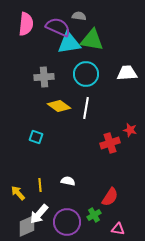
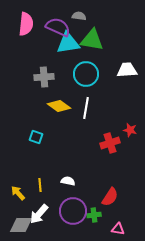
cyan triangle: moved 1 px left
white trapezoid: moved 3 px up
green cross: rotated 24 degrees clockwise
purple circle: moved 6 px right, 11 px up
gray diamond: moved 6 px left, 1 px up; rotated 25 degrees clockwise
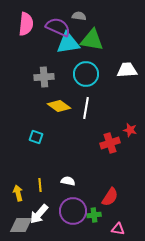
yellow arrow: rotated 28 degrees clockwise
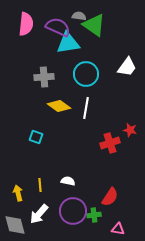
green triangle: moved 2 px right, 15 px up; rotated 25 degrees clockwise
white trapezoid: moved 3 px up; rotated 130 degrees clockwise
gray diamond: moved 6 px left; rotated 75 degrees clockwise
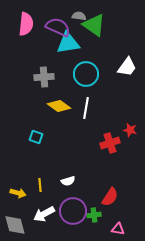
white semicircle: rotated 152 degrees clockwise
yellow arrow: rotated 119 degrees clockwise
white arrow: moved 5 px right; rotated 20 degrees clockwise
